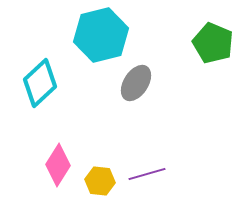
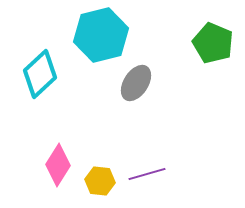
cyan diamond: moved 9 px up
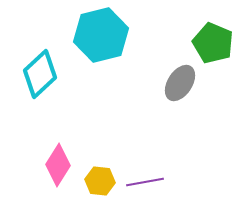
gray ellipse: moved 44 px right
purple line: moved 2 px left, 8 px down; rotated 6 degrees clockwise
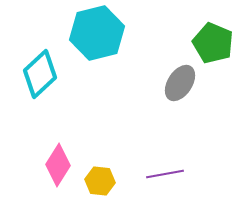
cyan hexagon: moved 4 px left, 2 px up
purple line: moved 20 px right, 8 px up
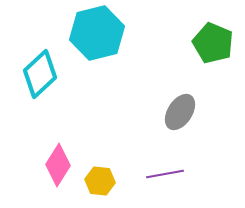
gray ellipse: moved 29 px down
